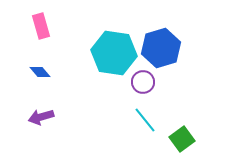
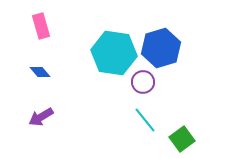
purple arrow: rotated 15 degrees counterclockwise
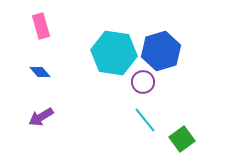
blue hexagon: moved 3 px down
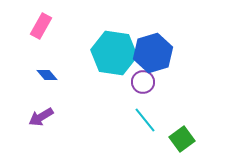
pink rectangle: rotated 45 degrees clockwise
blue hexagon: moved 8 px left, 2 px down
blue diamond: moved 7 px right, 3 px down
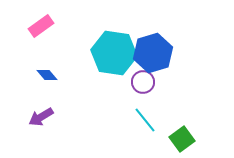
pink rectangle: rotated 25 degrees clockwise
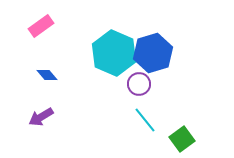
cyan hexagon: rotated 15 degrees clockwise
purple circle: moved 4 px left, 2 px down
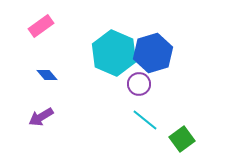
cyan line: rotated 12 degrees counterclockwise
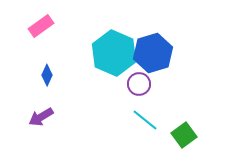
blue diamond: rotated 65 degrees clockwise
green square: moved 2 px right, 4 px up
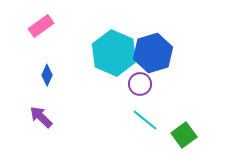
purple circle: moved 1 px right
purple arrow: rotated 75 degrees clockwise
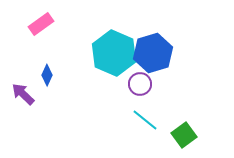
pink rectangle: moved 2 px up
purple arrow: moved 18 px left, 23 px up
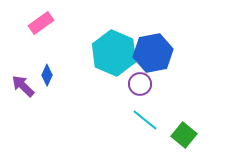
pink rectangle: moved 1 px up
blue hexagon: rotated 6 degrees clockwise
purple arrow: moved 8 px up
green square: rotated 15 degrees counterclockwise
